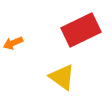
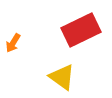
orange arrow: rotated 36 degrees counterclockwise
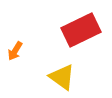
orange arrow: moved 2 px right, 8 px down
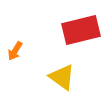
red rectangle: rotated 12 degrees clockwise
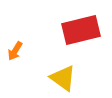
yellow triangle: moved 1 px right, 1 px down
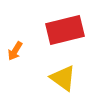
red rectangle: moved 16 px left
